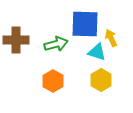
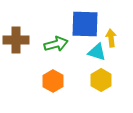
yellow arrow: rotated 18 degrees clockwise
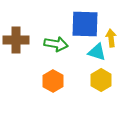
green arrow: rotated 25 degrees clockwise
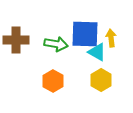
blue square: moved 10 px down
cyan triangle: rotated 12 degrees clockwise
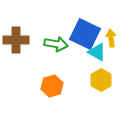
blue square: rotated 24 degrees clockwise
orange hexagon: moved 1 px left, 5 px down; rotated 15 degrees clockwise
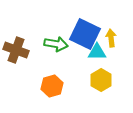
brown cross: moved 10 px down; rotated 20 degrees clockwise
cyan triangle: rotated 30 degrees counterclockwise
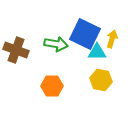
yellow arrow: moved 1 px right, 1 px down; rotated 24 degrees clockwise
yellow hexagon: rotated 20 degrees counterclockwise
orange hexagon: rotated 15 degrees clockwise
